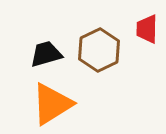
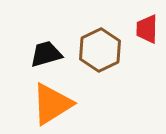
brown hexagon: moved 1 px right
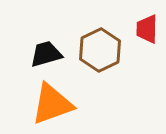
orange triangle: rotated 12 degrees clockwise
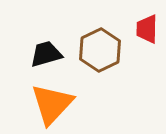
orange triangle: rotated 27 degrees counterclockwise
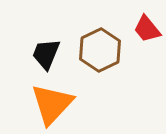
red trapezoid: rotated 40 degrees counterclockwise
black trapezoid: rotated 52 degrees counterclockwise
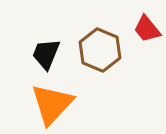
brown hexagon: rotated 12 degrees counterclockwise
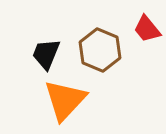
orange triangle: moved 13 px right, 4 px up
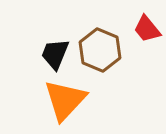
black trapezoid: moved 9 px right
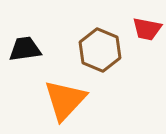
red trapezoid: rotated 40 degrees counterclockwise
black trapezoid: moved 30 px left, 5 px up; rotated 60 degrees clockwise
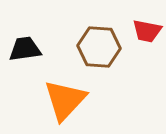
red trapezoid: moved 2 px down
brown hexagon: moved 1 px left, 3 px up; rotated 18 degrees counterclockwise
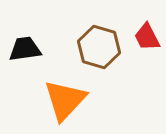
red trapezoid: moved 6 px down; rotated 52 degrees clockwise
brown hexagon: rotated 12 degrees clockwise
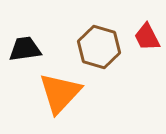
orange triangle: moved 5 px left, 7 px up
